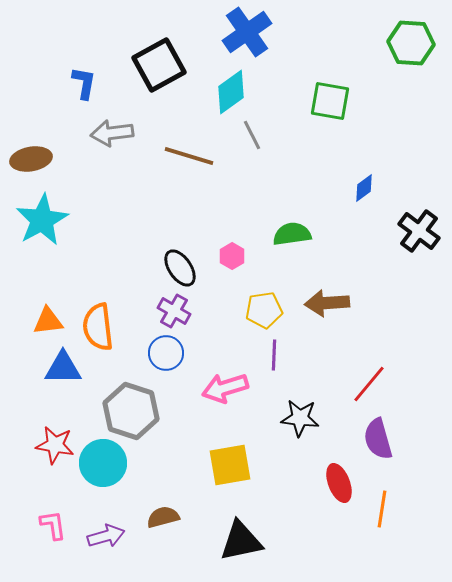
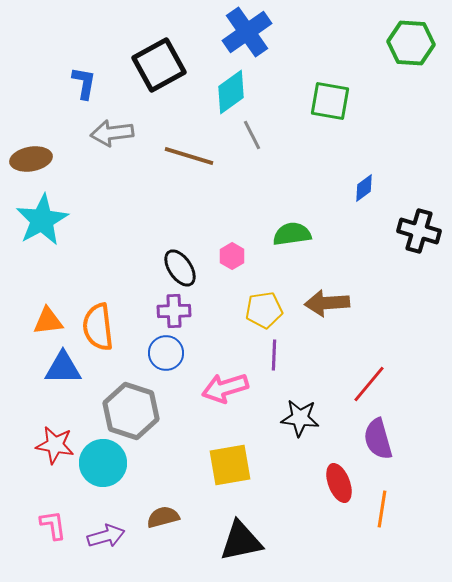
black cross: rotated 21 degrees counterclockwise
purple cross: rotated 32 degrees counterclockwise
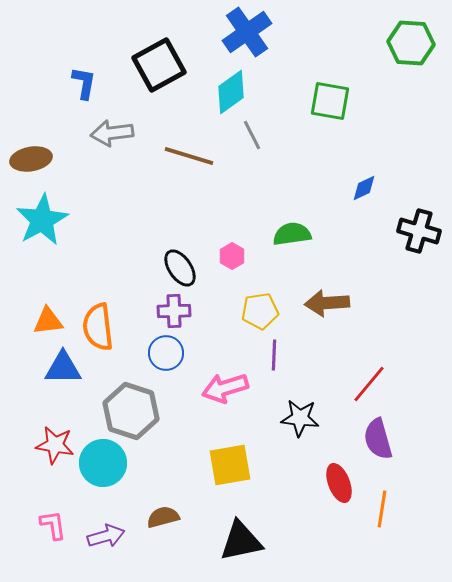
blue diamond: rotated 12 degrees clockwise
yellow pentagon: moved 4 px left, 1 px down
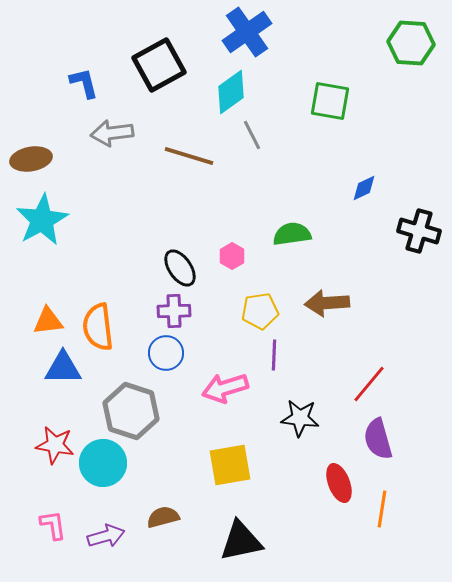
blue L-shape: rotated 24 degrees counterclockwise
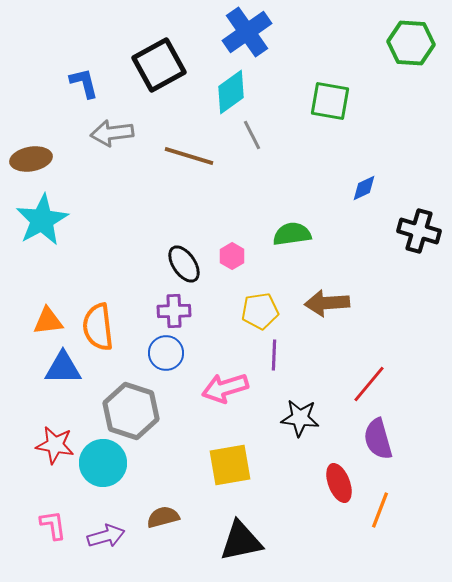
black ellipse: moved 4 px right, 4 px up
orange line: moved 2 px left, 1 px down; rotated 12 degrees clockwise
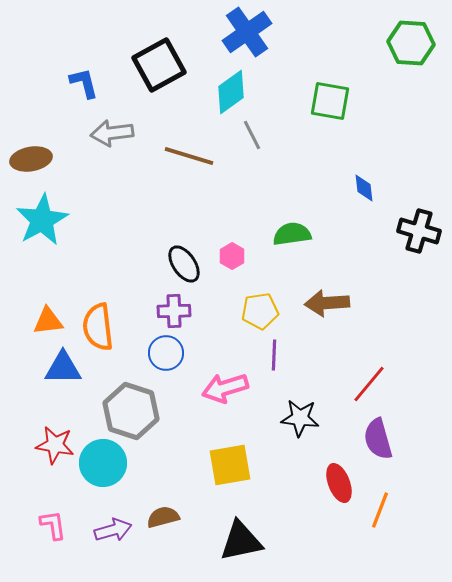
blue diamond: rotated 72 degrees counterclockwise
purple arrow: moved 7 px right, 6 px up
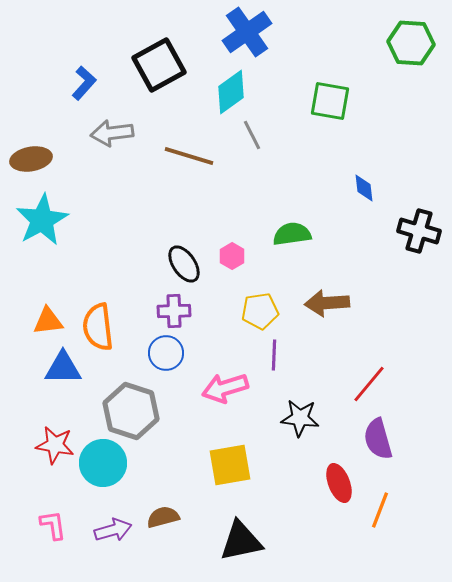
blue L-shape: rotated 56 degrees clockwise
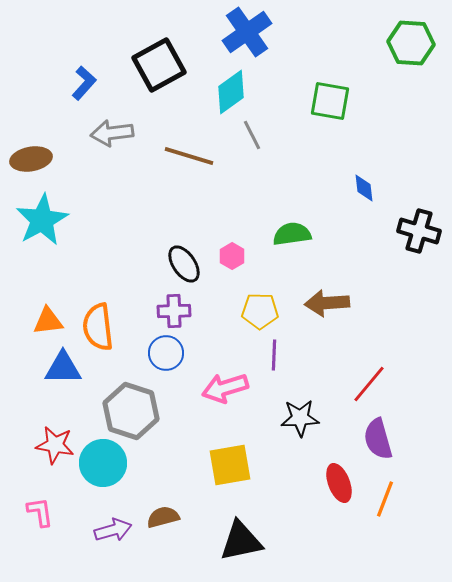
yellow pentagon: rotated 9 degrees clockwise
black star: rotated 9 degrees counterclockwise
orange line: moved 5 px right, 11 px up
pink L-shape: moved 13 px left, 13 px up
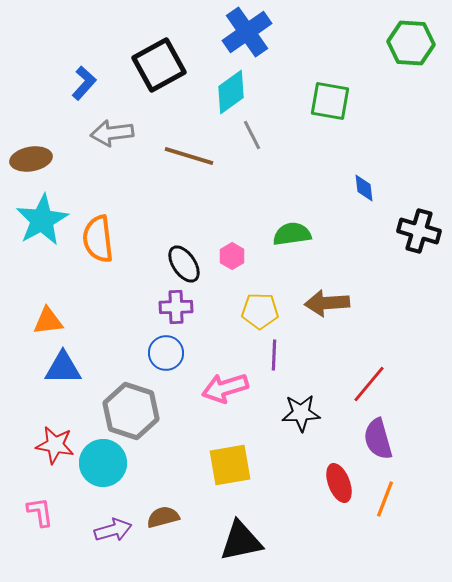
purple cross: moved 2 px right, 4 px up
orange semicircle: moved 88 px up
black star: moved 1 px right, 5 px up
